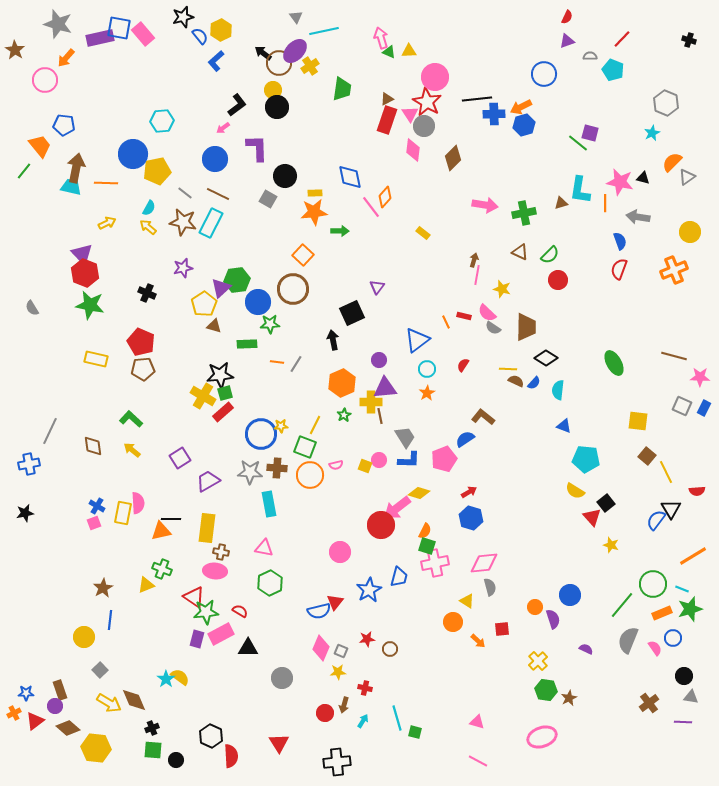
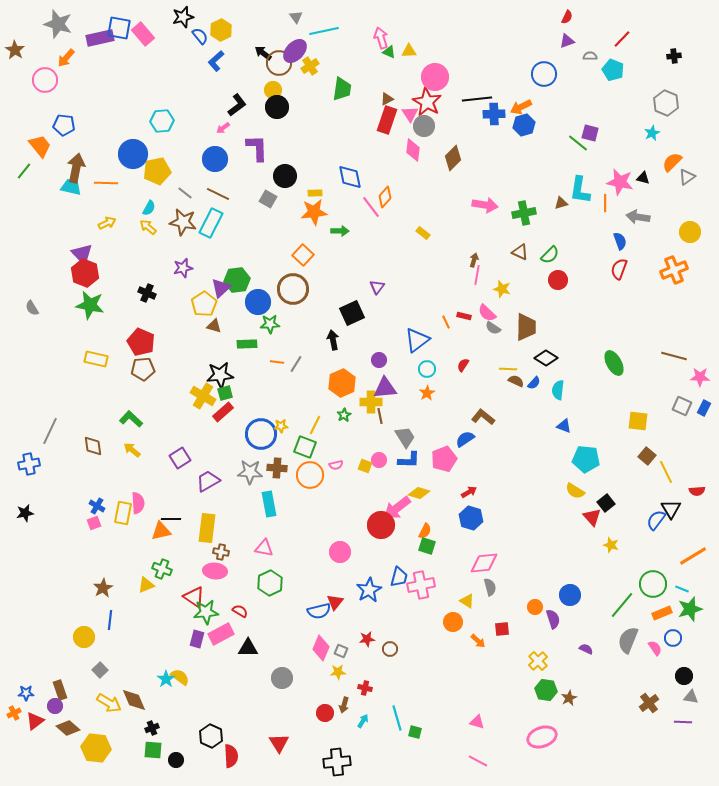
black cross at (689, 40): moved 15 px left, 16 px down; rotated 24 degrees counterclockwise
pink cross at (435, 563): moved 14 px left, 22 px down
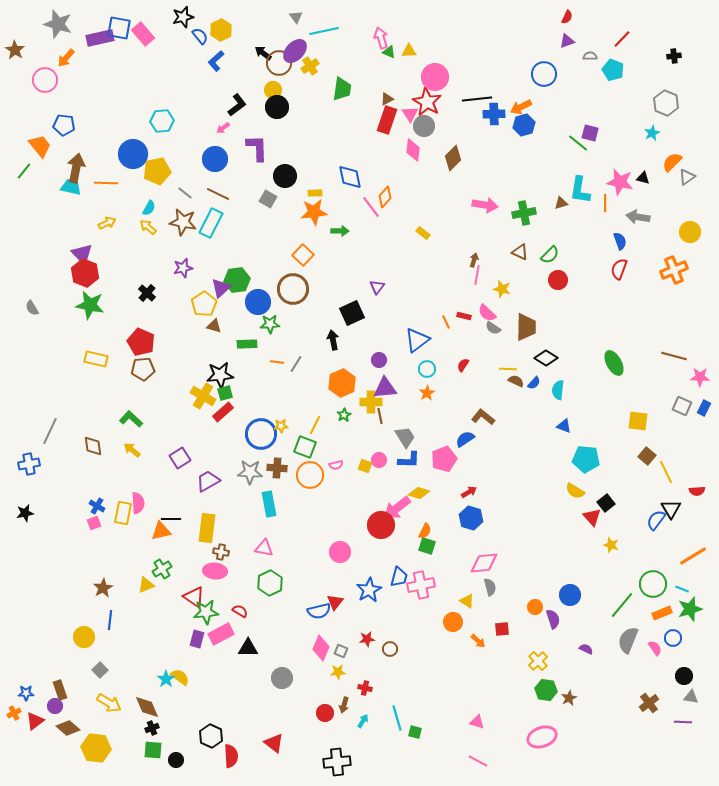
black cross at (147, 293): rotated 18 degrees clockwise
green cross at (162, 569): rotated 36 degrees clockwise
brown diamond at (134, 700): moved 13 px right, 7 px down
red triangle at (279, 743): moved 5 px left; rotated 20 degrees counterclockwise
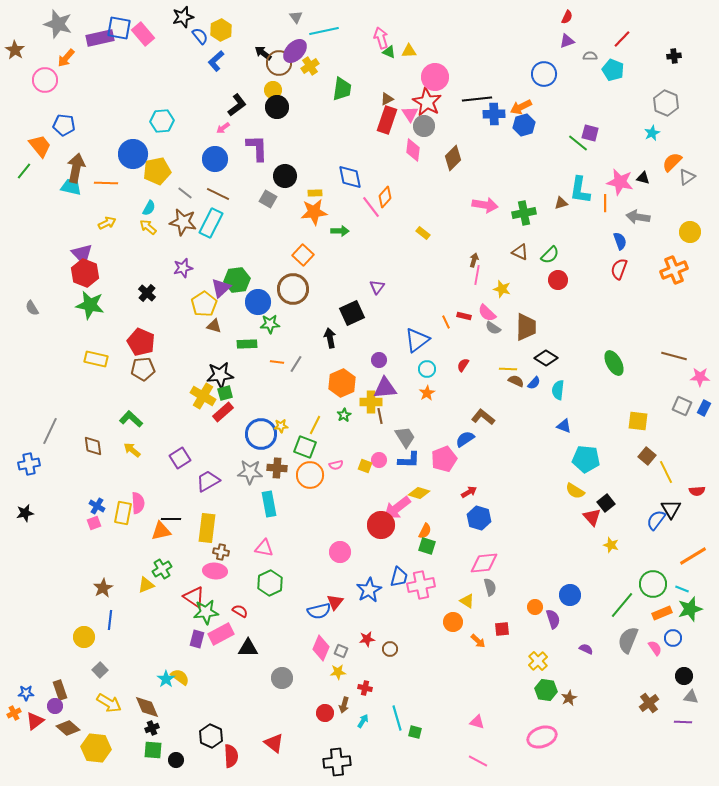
black arrow at (333, 340): moved 3 px left, 2 px up
blue hexagon at (471, 518): moved 8 px right
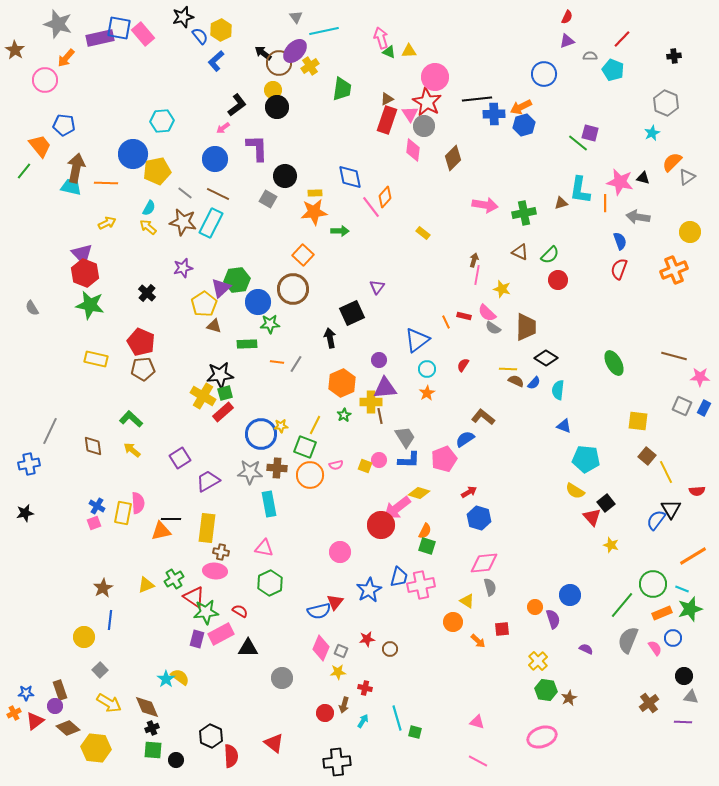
green cross at (162, 569): moved 12 px right, 10 px down
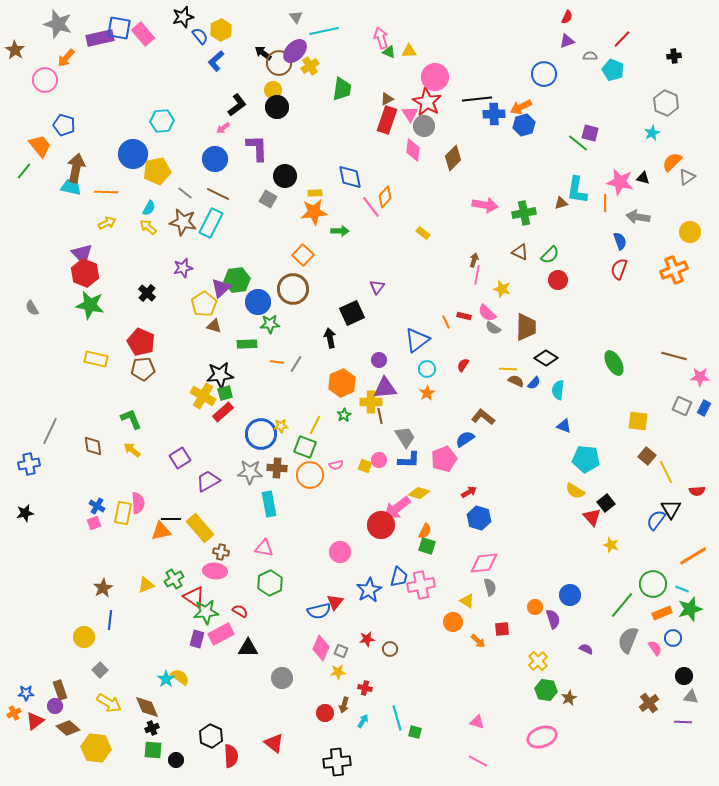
blue pentagon at (64, 125): rotated 10 degrees clockwise
orange line at (106, 183): moved 9 px down
cyan L-shape at (580, 190): moved 3 px left
green L-shape at (131, 419): rotated 25 degrees clockwise
yellow rectangle at (207, 528): moved 7 px left; rotated 48 degrees counterclockwise
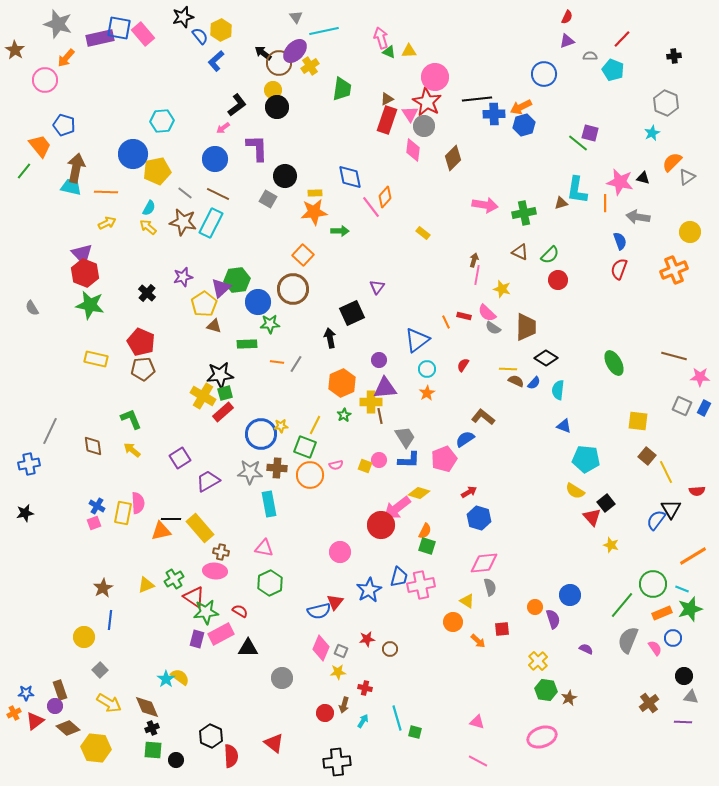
purple star at (183, 268): moved 9 px down
